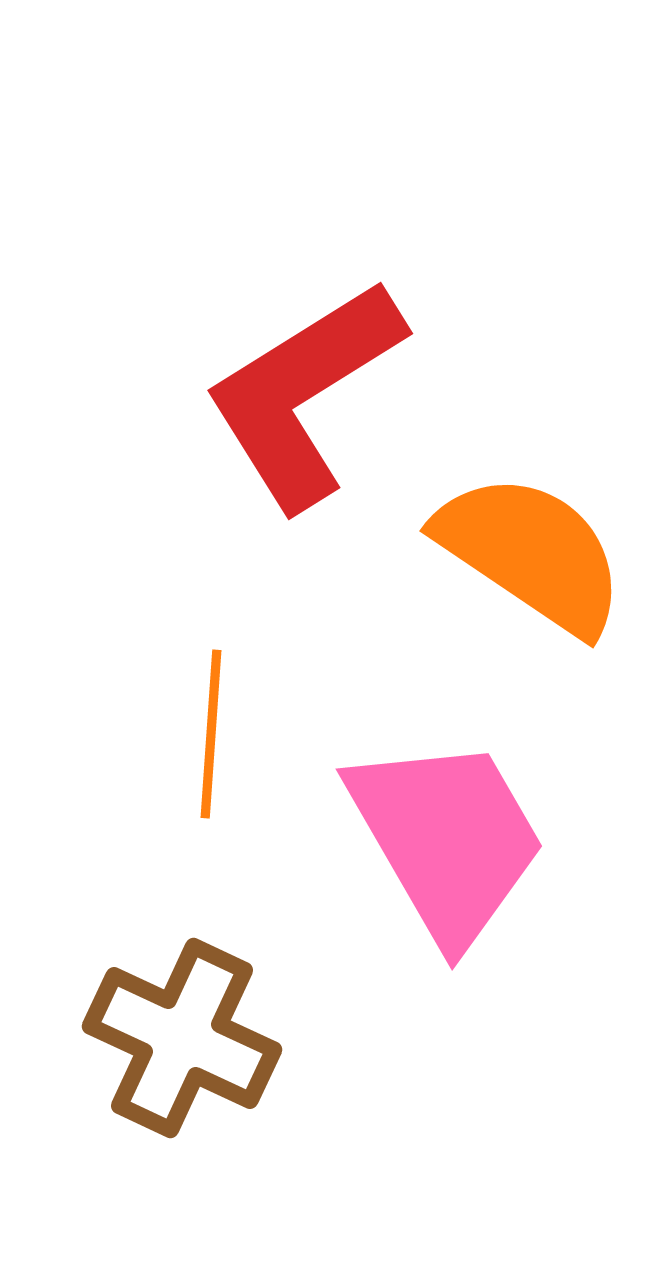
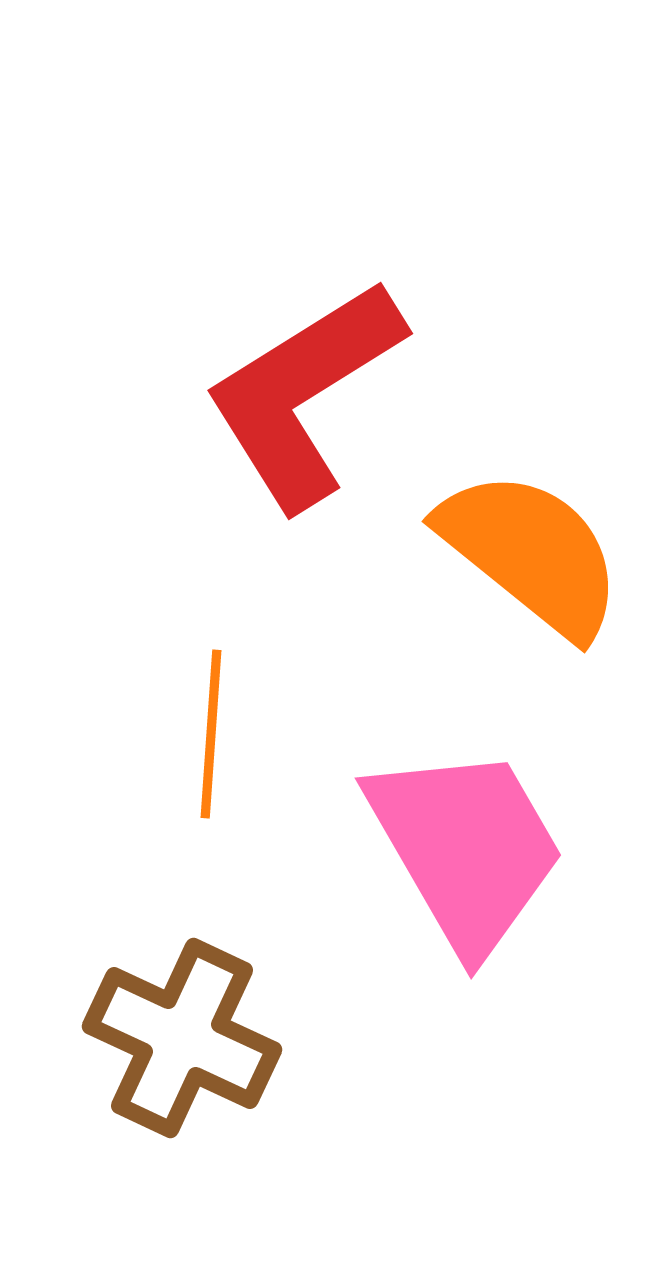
orange semicircle: rotated 5 degrees clockwise
pink trapezoid: moved 19 px right, 9 px down
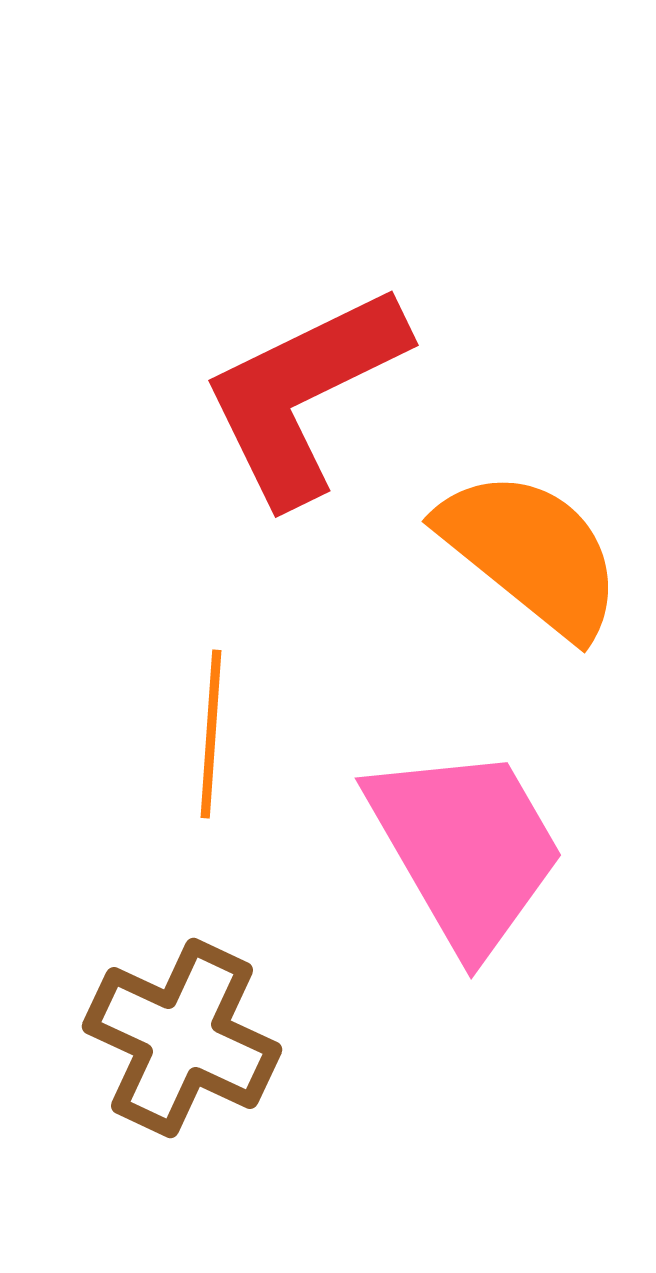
red L-shape: rotated 6 degrees clockwise
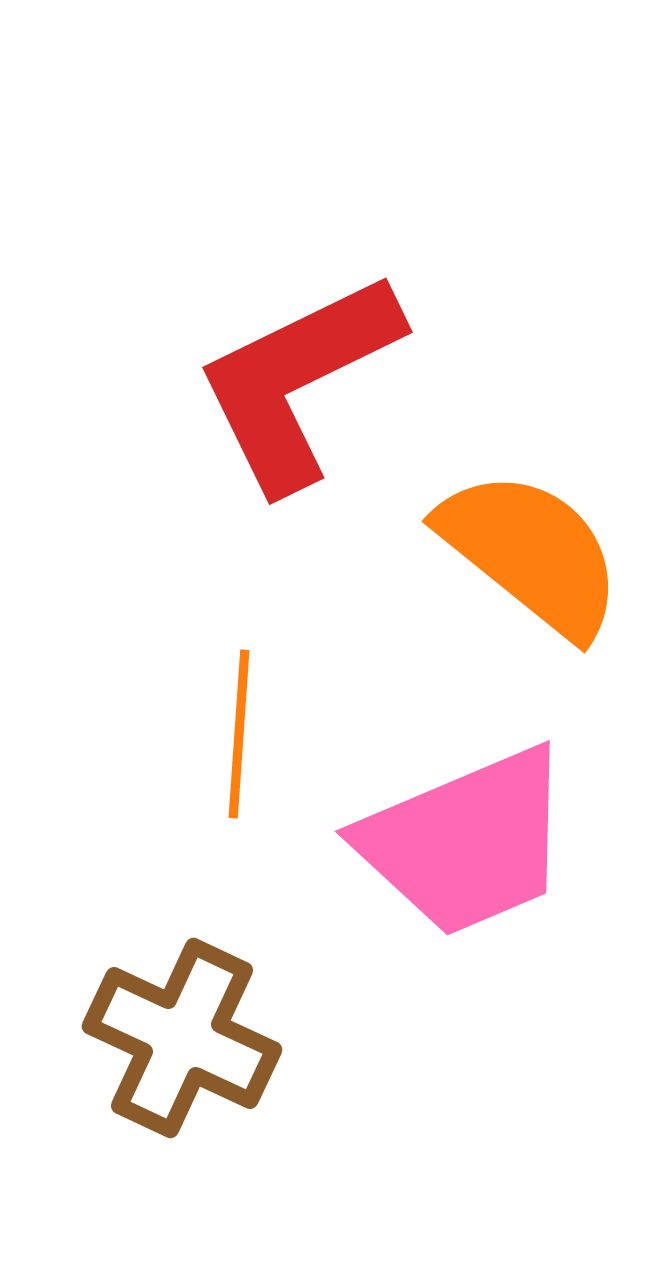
red L-shape: moved 6 px left, 13 px up
orange line: moved 28 px right
pink trapezoid: moved 6 px up; rotated 97 degrees clockwise
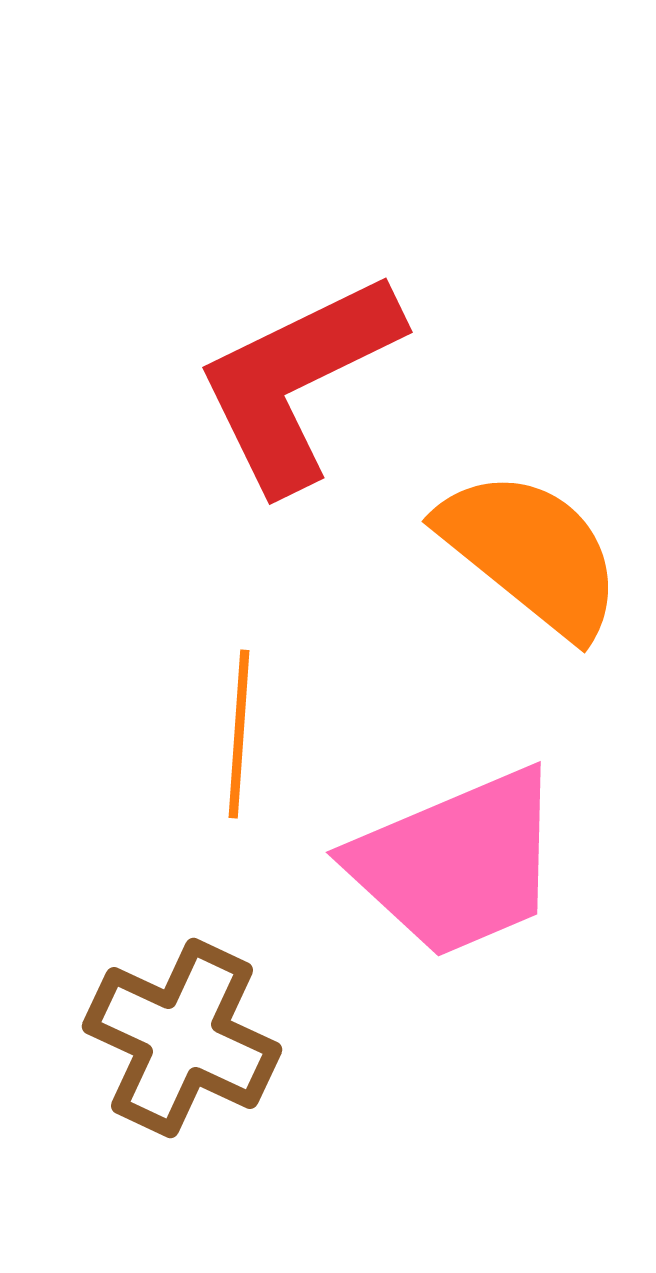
pink trapezoid: moved 9 px left, 21 px down
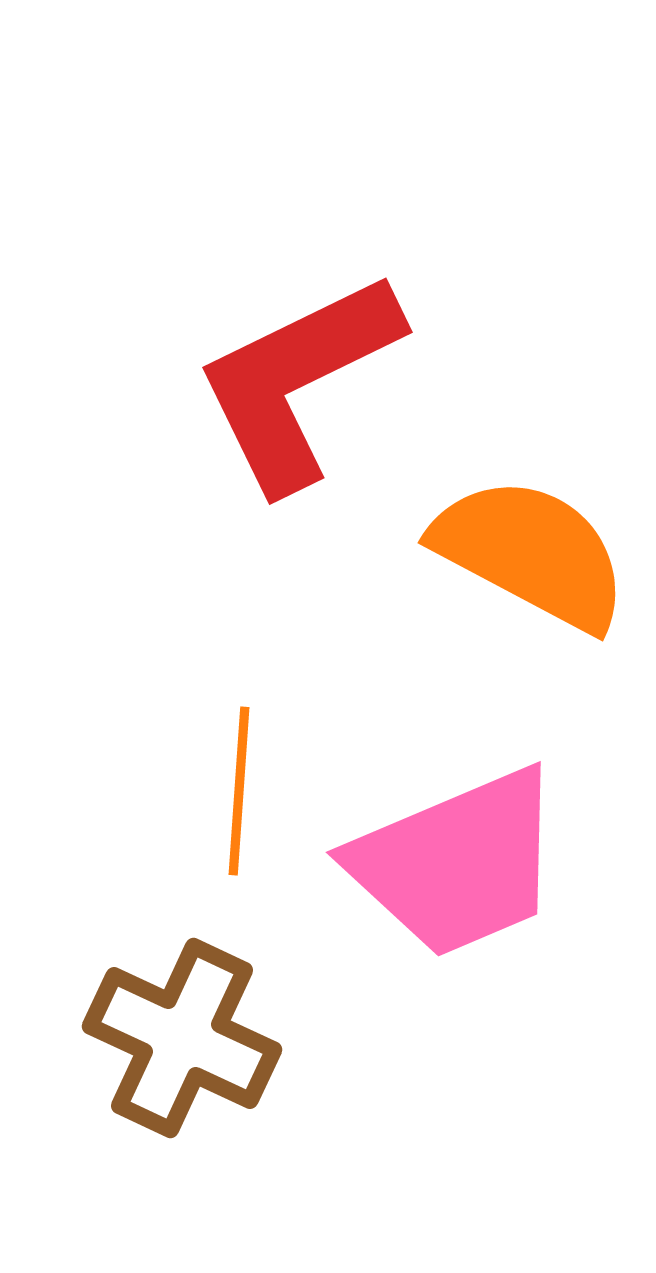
orange semicircle: rotated 11 degrees counterclockwise
orange line: moved 57 px down
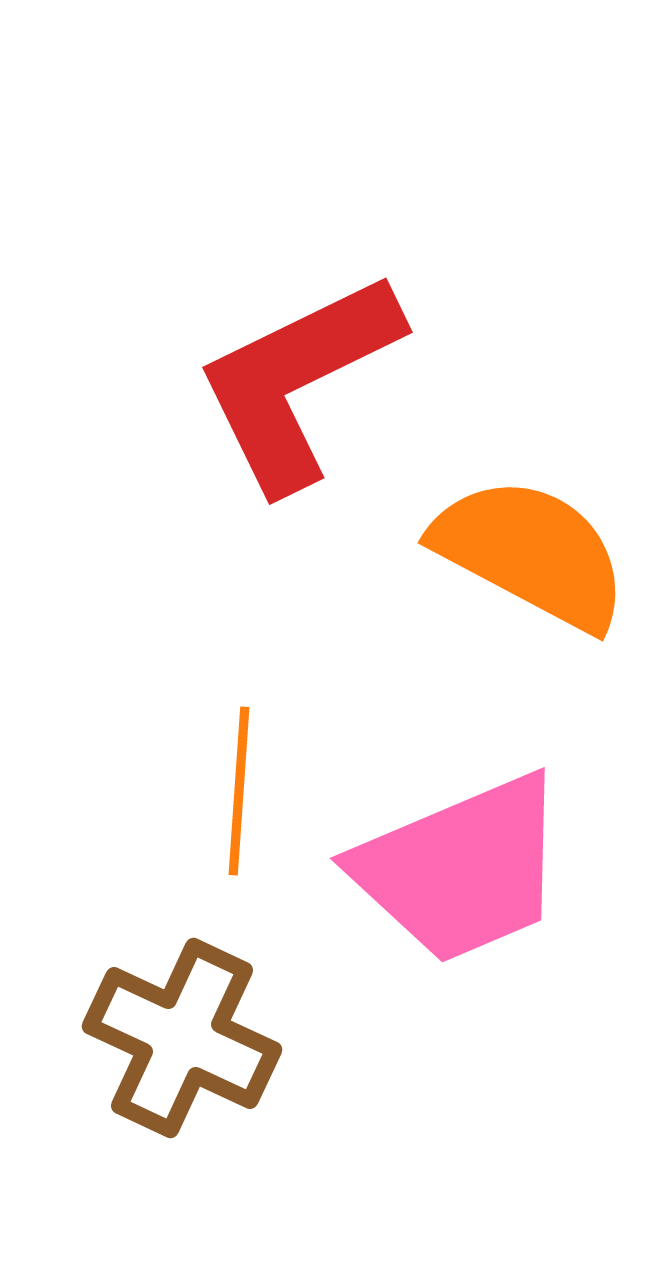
pink trapezoid: moved 4 px right, 6 px down
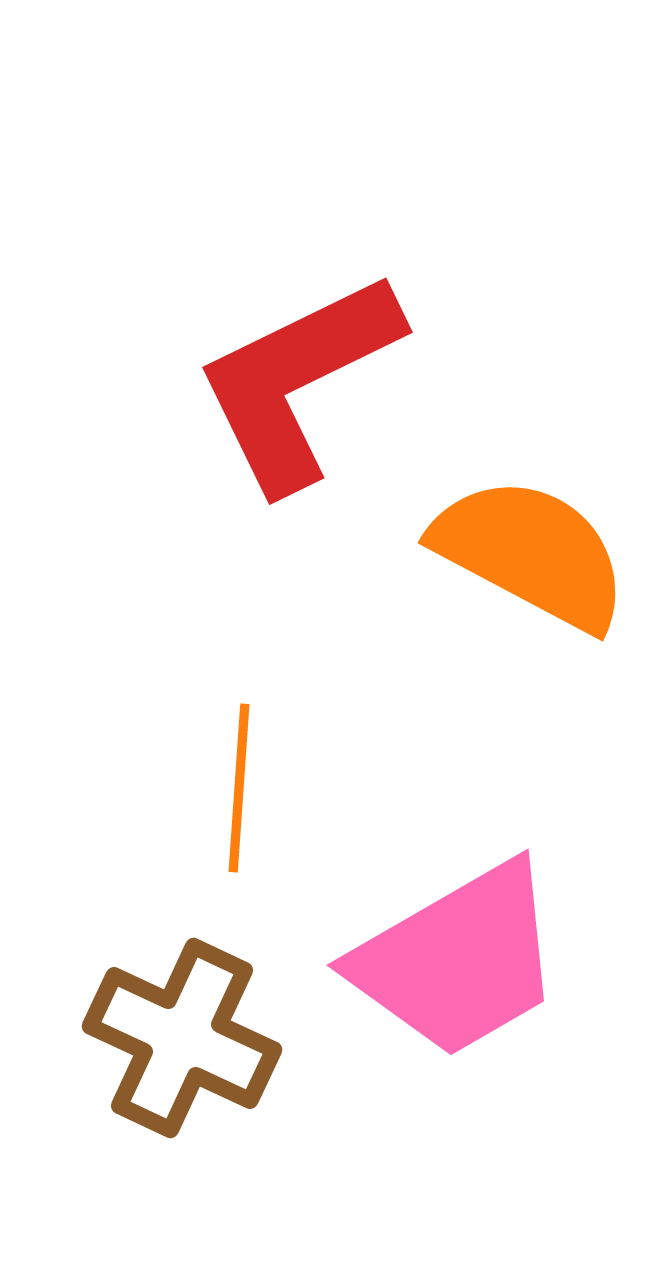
orange line: moved 3 px up
pink trapezoid: moved 3 px left, 91 px down; rotated 7 degrees counterclockwise
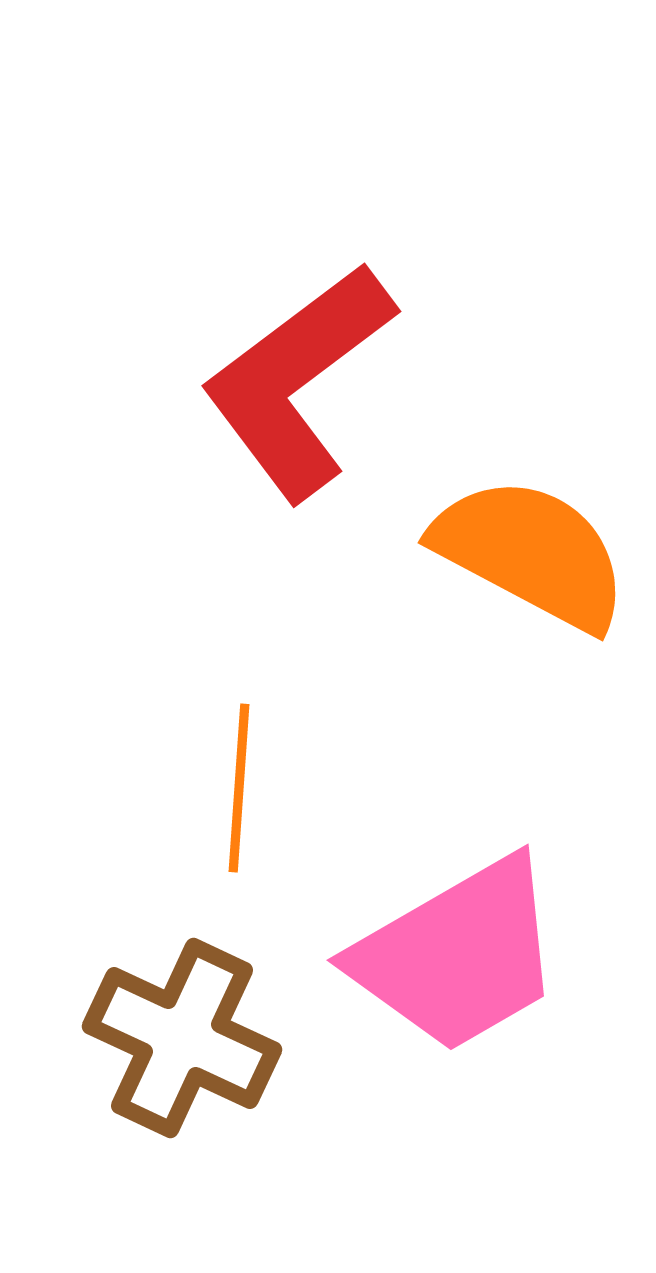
red L-shape: rotated 11 degrees counterclockwise
pink trapezoid: moved 5 px up
